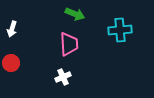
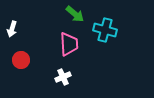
green arrow: rotated 18 degrees clockwise
cyan cross: moved 15 px left; rotated 20 degrees clockwise
red circle: moved 10 px right, 3 px up
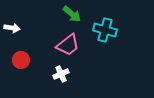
green arrow: moved 3 px left
white arrow: moved 1 px up; rotated 98 degrees counterclockwise
pink trapezoid: moved 1 px left, 1 px down; rotated 55 degrees clockwise
white cross: moved 2 px left, 3 px up
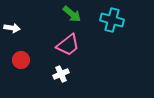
cyan cross: moved 7 px right, 10 px up
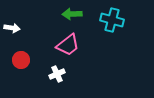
green arrow: rotated 138 degrees clockwise
white cross: moved 4 px left
